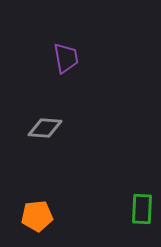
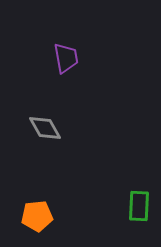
gray diamond: rotated 56 degrees clockwise
green rectangle: moved 3 px left, 3 px up
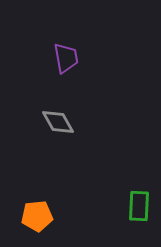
gray diamond: moved 13 px right, 6 px up
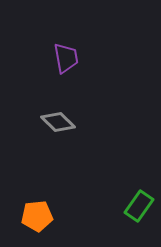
gray diamond: rotated 16 degrees counterclockwise
green rectangle: rotated 32 degrees clockwise
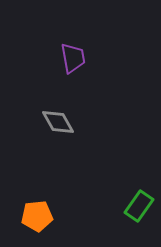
purple trapezoid: moved 7 px right
gray diamond: rotated 16 degrees clockwise
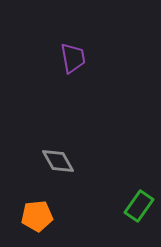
gray diamond: moved 39 px down
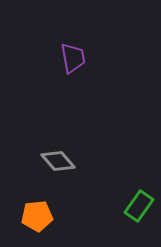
gray diamond: rotated 12 degrees counterclockwise
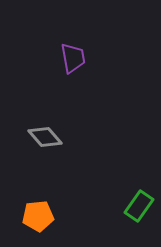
gray diamond: moved 13 px left, 24 px up
orange pentagon: moved 1 px right
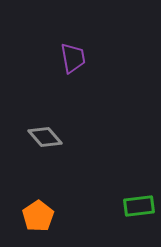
green rectangle: rotated 48 degrees clockwise
orange pentagon: rotated 28 degrees counterclockwise
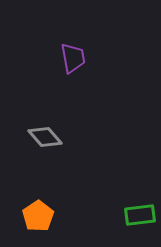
green rectangle: moved 1 px right, 9 px down
